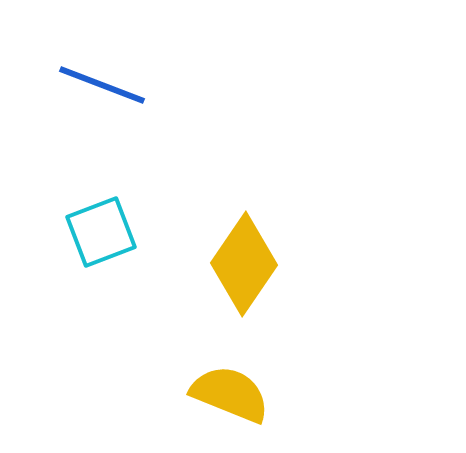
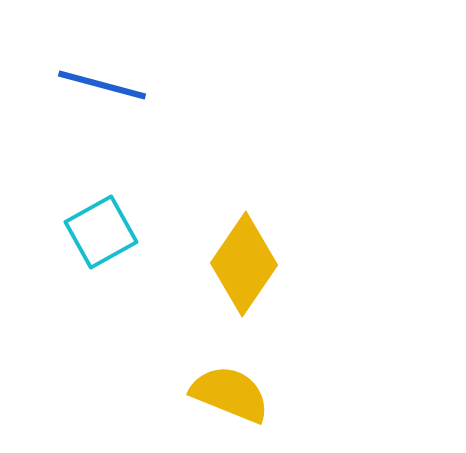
blue line: rotated 6 degrees counterclockwise
cyan square: rotated 8 degrees counterclockwise
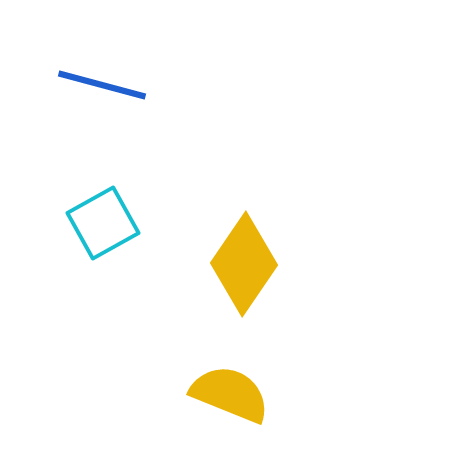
cyan square: moved 2 px right, 9 px up
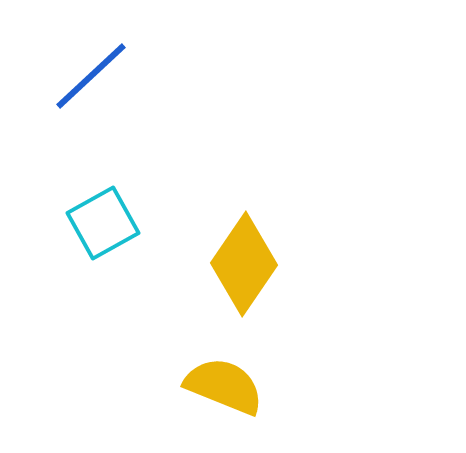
blue line: moved 11 px left, 9 px up; rotated 58 degrees counterclockwise
yellow semicircle: moved 6 px left, 8 px up
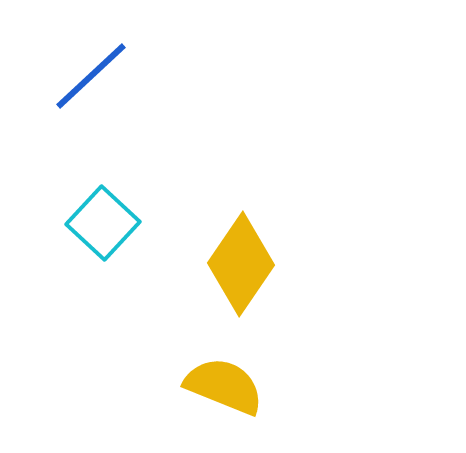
cyan square: rotated 18 degrees counterclockwise
yellow diamond: moved 3 px left
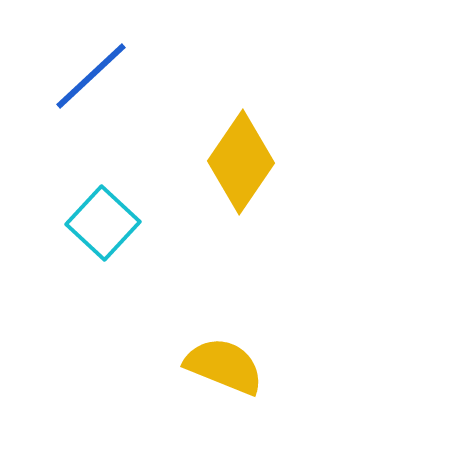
yellow diamond: moved 102 px up
yellow semicircle: moved 20 px up
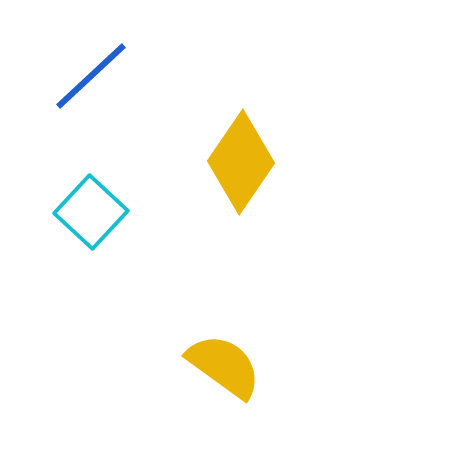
cyan square: moved 12 px left, 11 px up
yellow semicircle: rotated 14 degrees clockwise
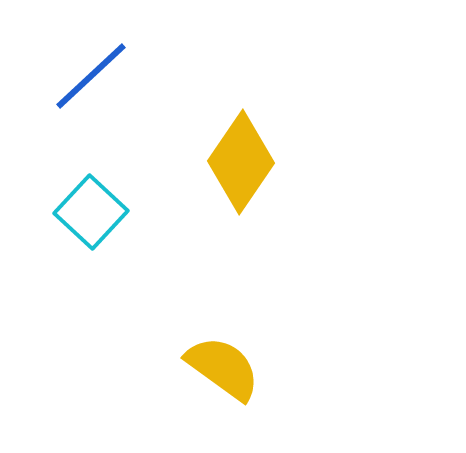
yellow semicircle: moved 1 px left, 2 px down
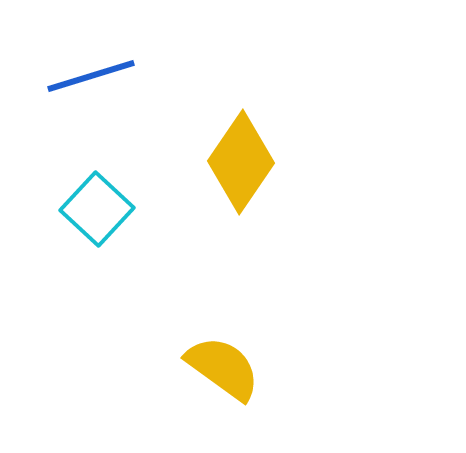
blue line: rotated 26 degrees clockwise
cyan square: moved 6 px right, 3 px up
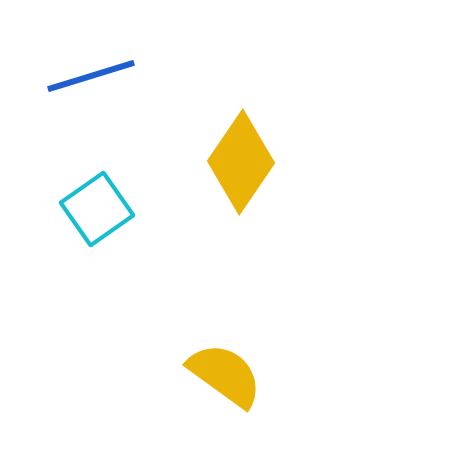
cyan square: rotated 12 degrees clockwise
yellow semicircle: moved 2 px right, 7 px down
